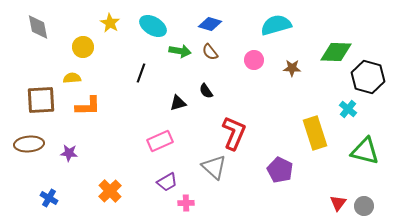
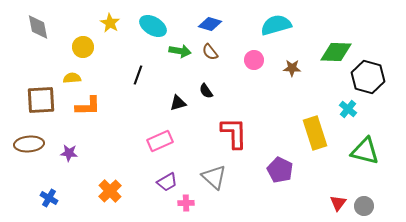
black line: moved 3 px left, 2 px down
red L-shape: rotated 24 degrees counterclockwise
gray triangle: moved 10 px down
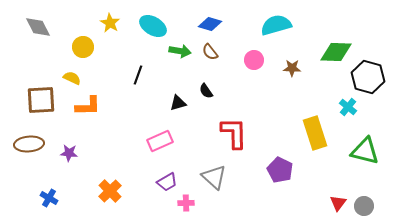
gray diamond: rotated 16 degrees counterclockwise
yellow semicircle: rotated 30 degrees clockwise
cyan cross: moved 2 px up
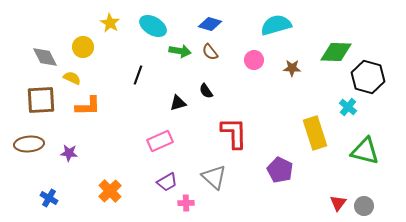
gray diamond: moved 7 px right, 30 px down
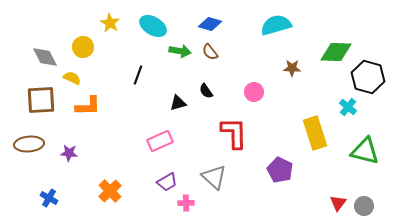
pink circle: moved 32 px down
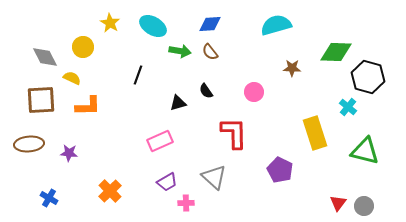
blue diamond: rotated 20 degrees counterclockwise
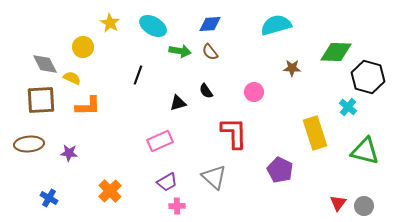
gray diamond: moved 7 px down
pink cross: moved 9 px left, 3 px down
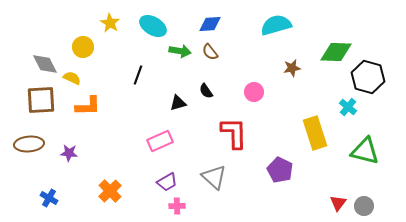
brown star: rotated 12 degrees counterclockwise
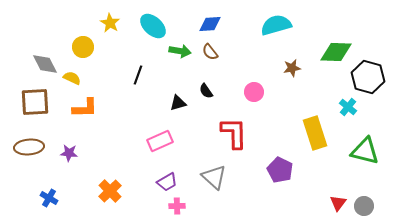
cyan ellipse: rotated 12 degrees clockwise
brown square: moved 6 px left, 2 px down
orange L-shape: moved 3 px left, 2 px down
brown ellipse: moved 3 px down
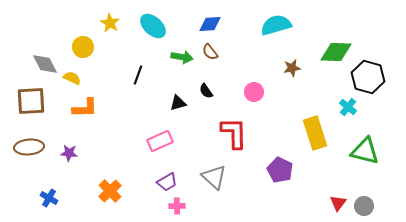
green arrow: moved 2 px right, 6 px down
brown square: moved 4 px left, 1 px up
